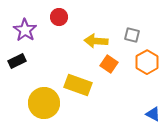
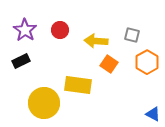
red circle: moved 1 px right, 13 px down
black rectangle: moved 4 px right
yellow rectangle: rotated 12 degrees counterclockwise
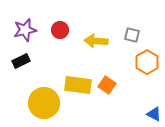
purple star: rotated 25 degrees clockwise
orange square: moved 2 px left, 21 px down
blue triangle: moved 1 px right
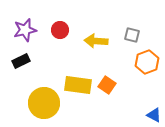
orange hexagon: rotated 10 degrees clockwise
blue triangle: moved 1 px down
